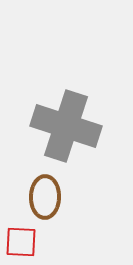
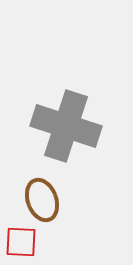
brown ellipse: moved 3 px left, 3 px down; rotated 21 degrees counterclockwise
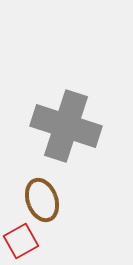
red square: moved 1 px up; rotated 32 degrees counterclockwise
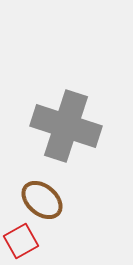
brown ellipse: rotated 30 degrees counterclockwise
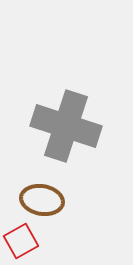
brown ellipse: rotated 30 degrees counterclockwise
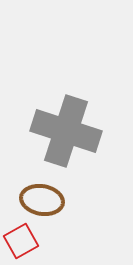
gray cross: moved 5 px down
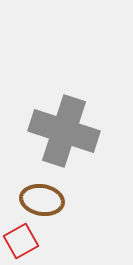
gray cross: moved 2 px left
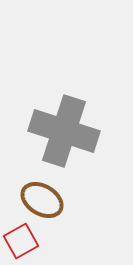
brown ellipse: rotated 21 degrees clockwise
